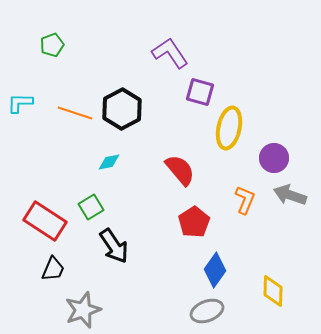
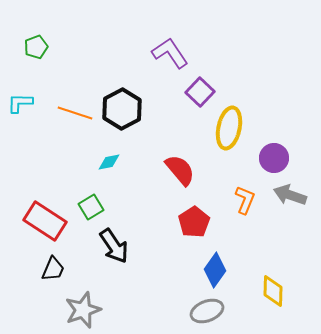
green pentagon: moved 16 px left, 2 px down
purple square: rotated 28 degrees clockwise
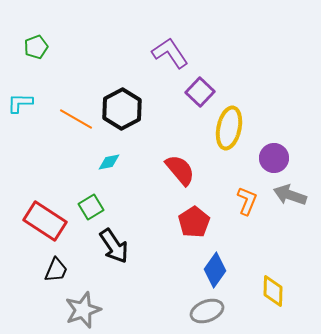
orange line: moved 1 px right, 6 px down; rotated 12 degrees clockwise
orange L-shape: moved 2 px right, 1 px down
black trapezoid: moved 3 px right, 1 px down
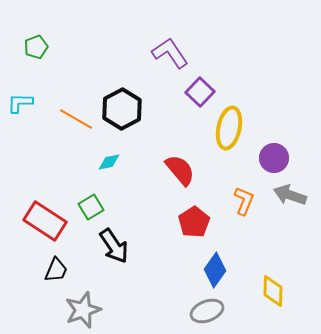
orange L-shape: moved 3 px left
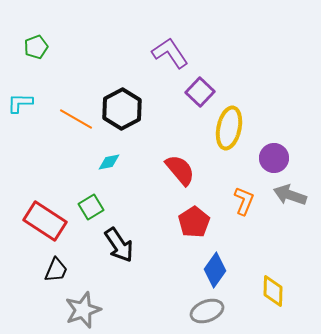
black arrow: moved 5 px right, 1 px up
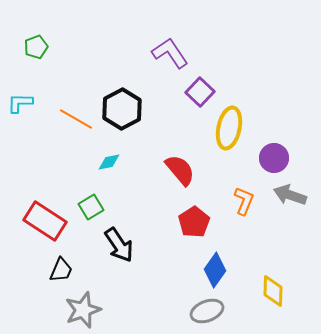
black trapezoid: moved 5 px right
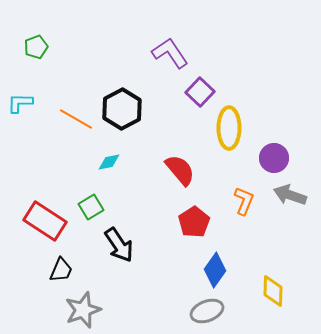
yellow ellipse: rotated 12 degrees counterclockwise
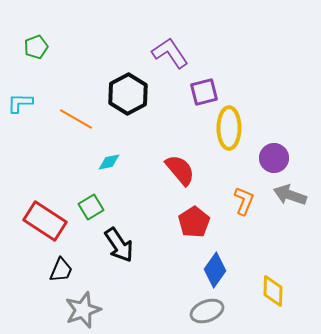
purple square: moved 4 px right; rotated 32 degrees clockwise
black hexagon: moved 6 px right, 15 px up
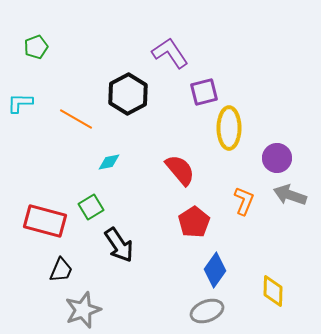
purple circle: moved 3 px right
red rectangle: rotated 18 degrees counterclockwise
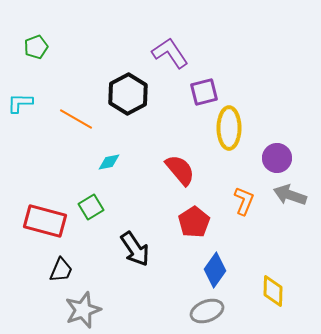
black arrow: moved 16 px right, 4 px down
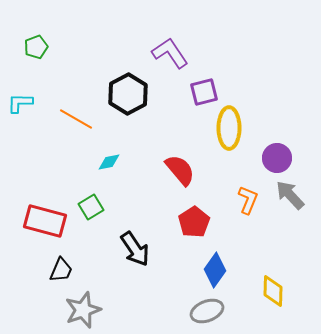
gray arrow: rotated 28 degrees clockwise
orange L-shape: moved 4 px right, 1 px up
